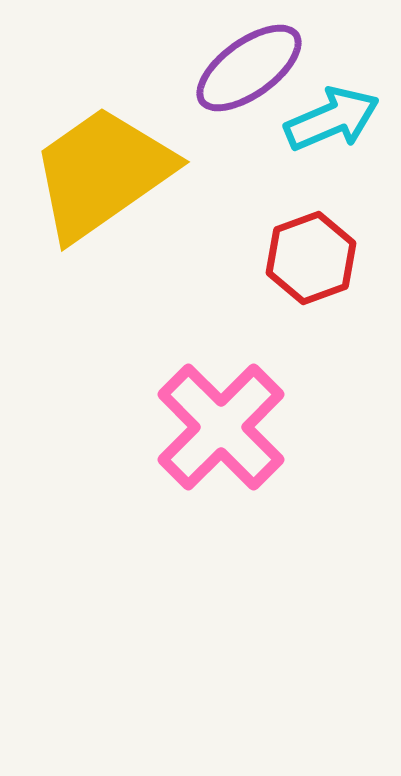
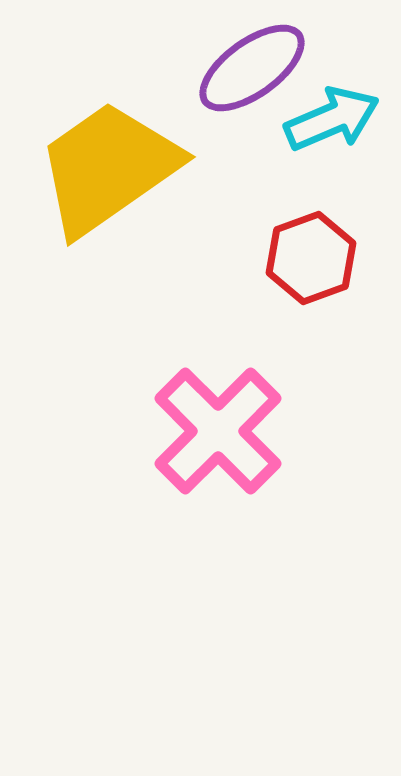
purple ellipse: moved 3 px right
yellow trapezoid: moved 6 px right, 5 px up
pink cross: moved 3 px left, 4 px down
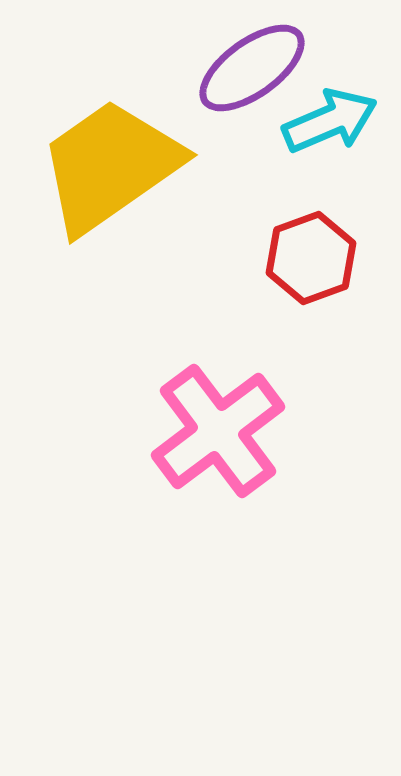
cyan arrow: moved 2 px left, 2 px down
yellow trapezoid: moved 2 px right, 2 px up
pink cross: rotated 8 degrees clockwise
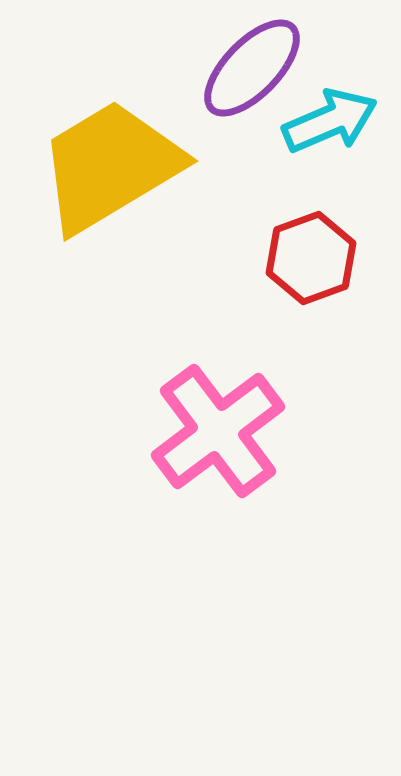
purple ellipse: rotated 10 degrees counterclockwise
yellow trapezoid: rotated 4 degrees clockwise
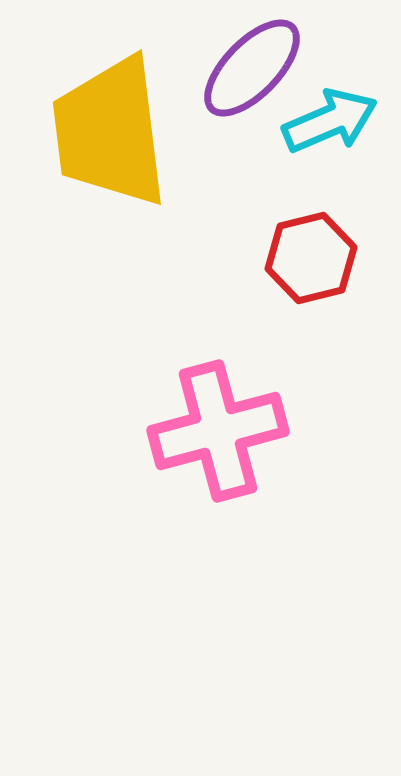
yellow trapezoid: moved 34 px up; rotated 66 degrees counterclockwise
red hexagon: rotated 6 degrees clockwise
pink cross: rotated 22 degrees clockwise
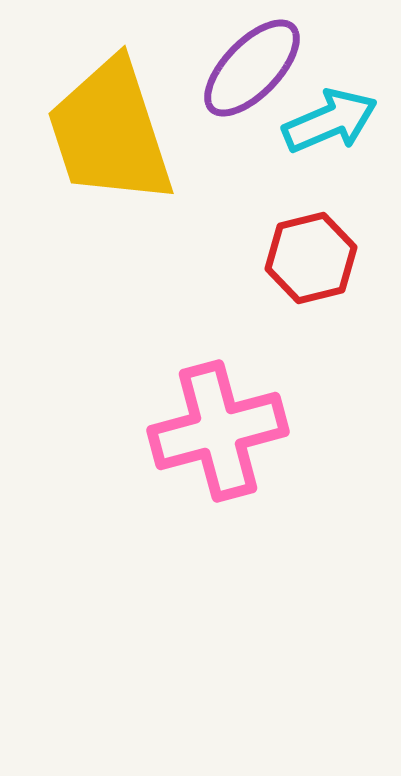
yellow trapezoid: rotated 11 degrees counterclockwise
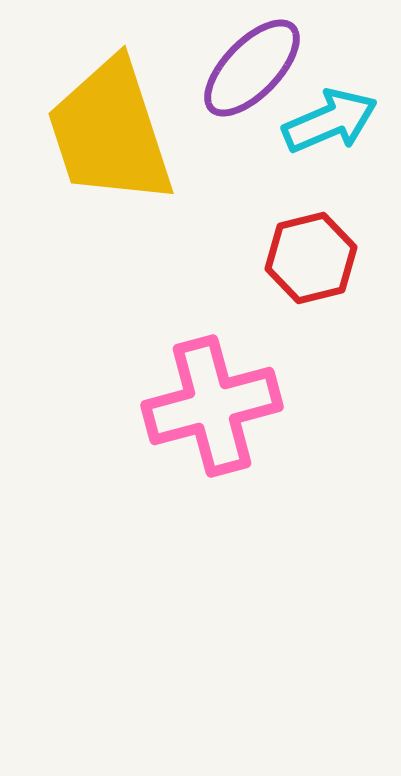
pink cross: moved 6 px left, 25 px up
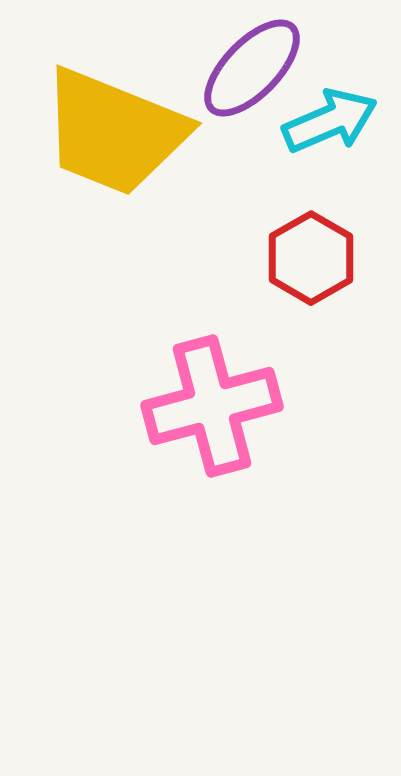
yellow trapezoid: moved 4 px right; rotated 50 degrees counterclockwise
red hexagon: rotated 16 degrees counterclockwise
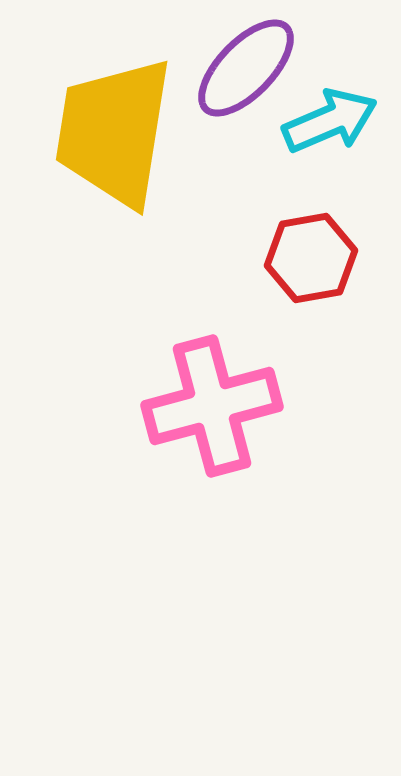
purple ellipse: moved 6 px left
yellow trapezoid: rotated 77 degrees clockwise
red hexagon: rotated 20 degrees clockwise
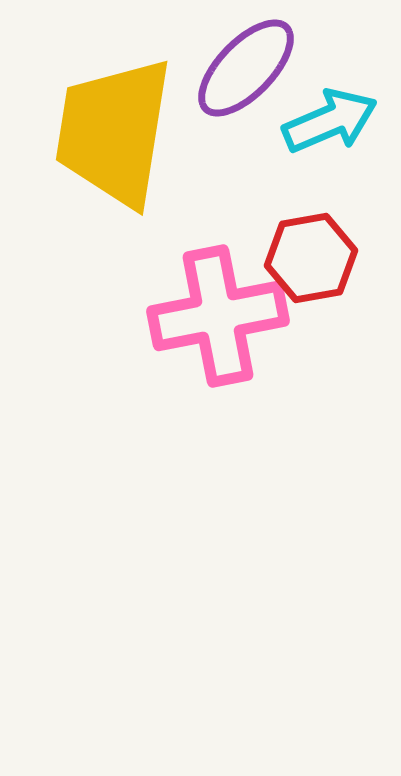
pink cross: moved 6 px right, 90 px up; rotated 4 degrees clockwise
